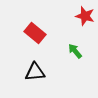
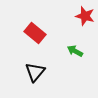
green arrow: rotated 21 degrees counterclockwise
black triangle: rotated 45 degrees counterclockwise
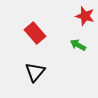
red rectangle: rotated 10 degrees clockwise
green arrow: moved 3 px right, 6 px up
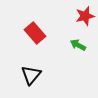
red star: rotated 30 degrees counterclockwise
black triangle: moved 4 px left, 3 px down
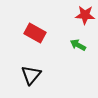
red star: moved 1 px up; rotated 18 degrees clockwise
red rectangle: rotated 20 degrees counterclockwise
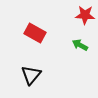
green arrow: moved 2 px right
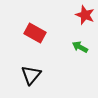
red star: rotated 18 degrees clockwise
green arrow: moved 2 px down
